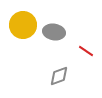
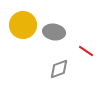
gray diamond: moved 7 px up
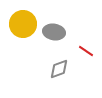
yellow circle: moved 1 px up
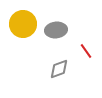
gray ellipse: moved 2 px right, 2 px up; rotated 15 degrees counterclockwise
red line: rotated 21 degrees clockwise
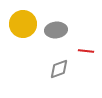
red line: rotated 49 degrees counterclockwise
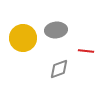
yellow circle: moved 14 px down
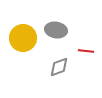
gray ellipse: rotated 15 degrees clockwise
gray diamond: moved 2 px up
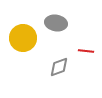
gray ellipse: moved 7 px up
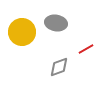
yellow circle: moved 1 px left, 6 px up
red line: moved 2 px up; rotated 35 degrees counterclockwise
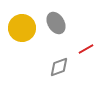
gray ellipse: rotated 50 degrees clockwise
yellow circle: moved 4 px up
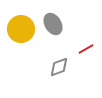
gray ellipse: moved 3 px left, 1 px down
yellow circle: moved 1 px left, 1 px down
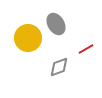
gray ellipse: moved 3 px right
yellow circle: moved 7 px right, 9 px down
